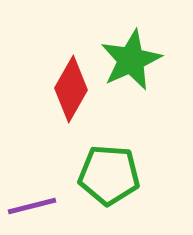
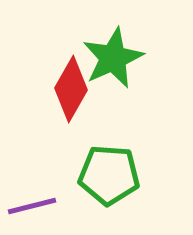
green star: moved 18 px left, 2 px up
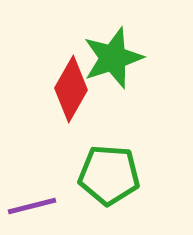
green star: rotated 6 degrees clockwise
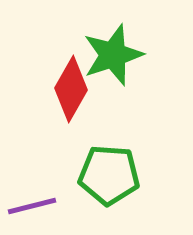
green star: moved 3 px up
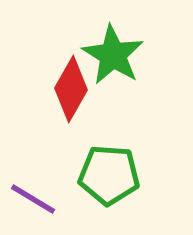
green star: rotated 22 degrees counterclockwise
purple line: moved 1 px right, 7 px up; rotated 45 degrees clockwise
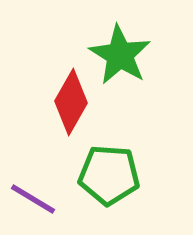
green star: moved 7 px right
red diamond: moved 13 px down
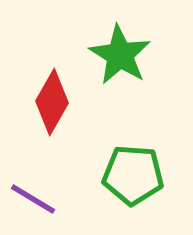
red diamond: moved 19 px left
green pentagon: moved 24 px right
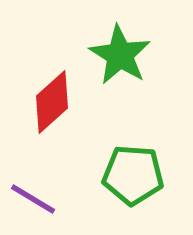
red diamond: rotated 18 degrees clockwise
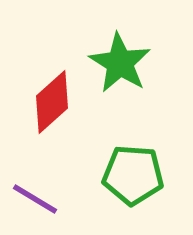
green star: moved 8 px down
purple line: moved 2 px right
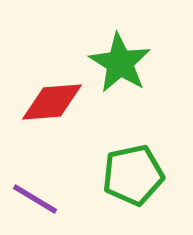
red diamond: rotated 38 degrees clockwise
green pentagon: rotated 16 degrees counterclockwise
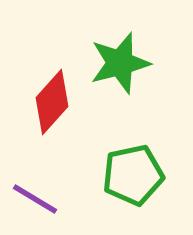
green star: rotated 26 degrees clockwise
red diamond: rotated 44 degrees counterclockwise
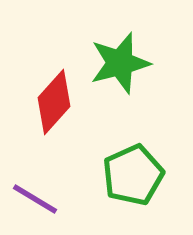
red diamond: moved 2 px right
green pentagon: rotated 12 degrees counterclockwise
